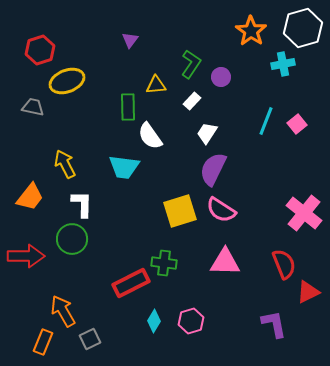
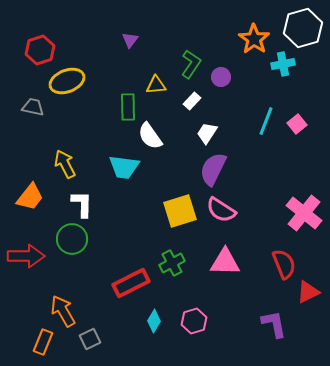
orange star: moved 3 px right, 8 px down
green cross: moved 8 px right; rotated 35 degrees counterclockwise
pink hexagon: moved 3 px right
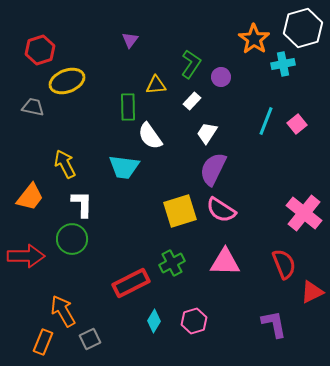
red triangle: moved 4 px right
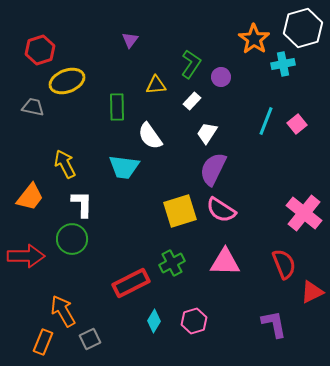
green rectangle: moved 11 px left
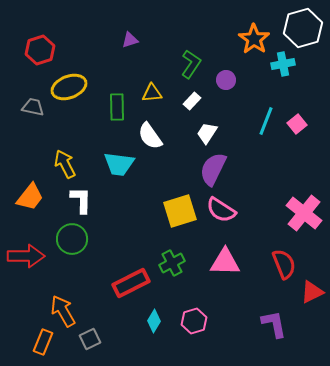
purple triangle: rotated 36 degrees clockwise
purple circle: moved 5 px right, 3 px down
yellow ellipse: moved 2 px right, 6 px down
yellow triangle: moved 4 px left, 8 px down
cyan trapezoid: moved 5 px left, 3 px up
white L-shape: moved 1 px left, 4 px up
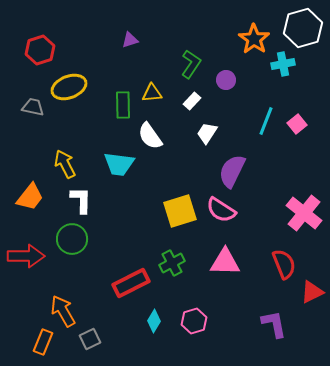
green rectangle: moved 6 px right, 2 px up
purple semicircle: moved 19 px right, 2 px down
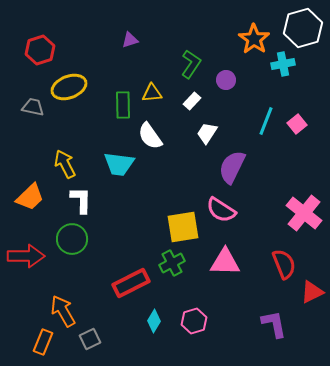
purple semicircle: moved 4 px up
orange trapezoid: rotated 8 degrees clockwise
yellow square: moved 3 px right, 16 px down; rotated 8 degrees clockwise
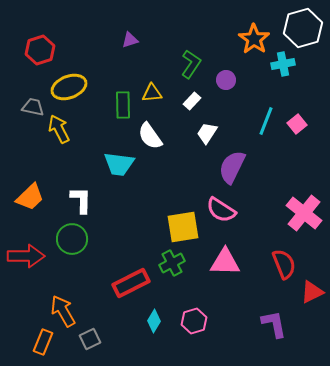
yellow arrow: moved 6 px left, 35 px up
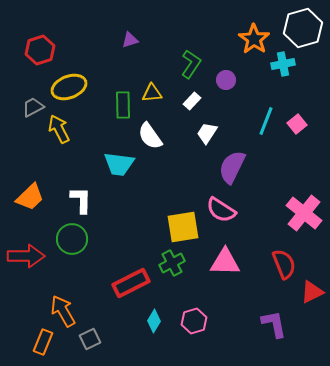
gray trapezoid: rotated 40 degrees counterclockwise
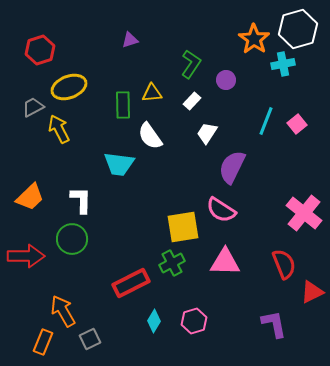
white hexagon: moved 5 px left, 1 px down
